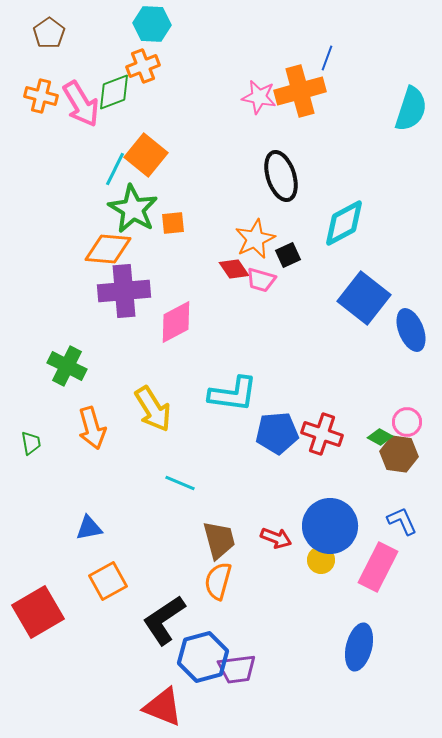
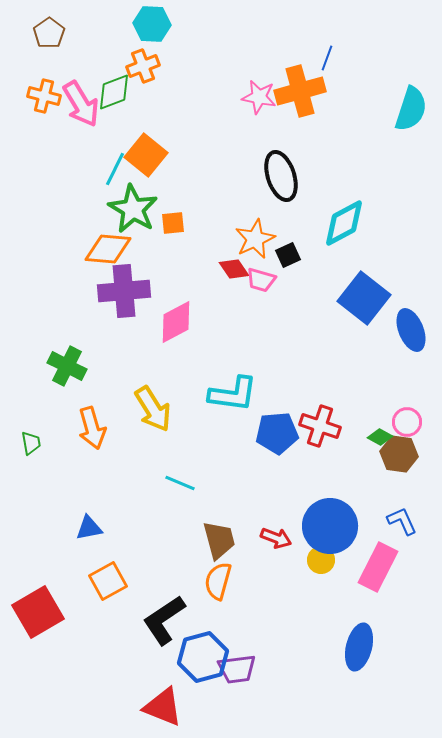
orange cross at (41, 96): moved 3 px right
red cross at (322, 434): moved 2 px left, 8 px up
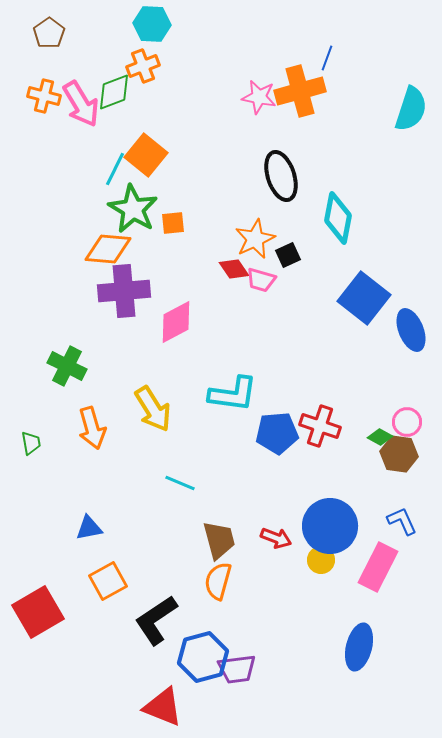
cyan diamond at (344, 223): moved 6 px left, 5 px up; rotated 51 degrees counterclockwise
black L-shape at (164, 620): moved 8 px left
